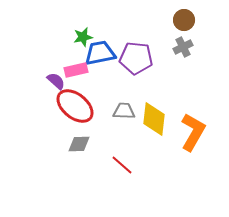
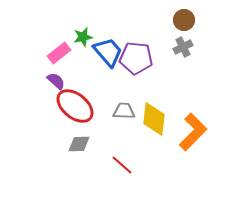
blue trapezoid: moved 8 px right, 1 px up; rotated 60 degrees clockwise
pink rectangle: moved 17 px left, 17 px up; rotated 25 degrees counterclockwise
orange L-shape: rotated 15 degrees clockwise
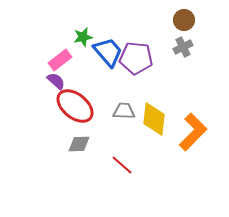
pink rectangle: moved 1 px right, 7 px down
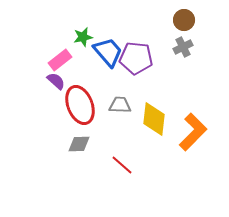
red ellipse: moved 5 px right, 1 px up; rotated 30 degrees clockwise
gray trapezoid: moved 4 px left, 6 px up
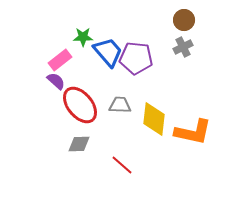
green star: rotated 12 degrees clockwise
red ellipse: rotated 18 degrees counterclockwise
orange L-shape: rotated 57 degrees clockwise
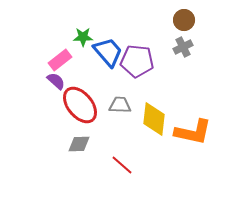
purple pentagon: moved 1 px right, 3 px down
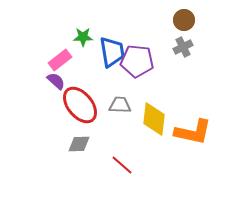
blue trapezoid: moved 4 px right; rotated 32 degrees clockwise
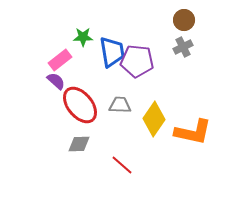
yellow diamond: rotated 28 degrees clockwise
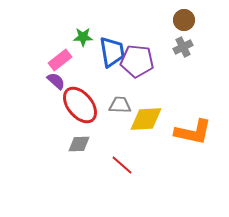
yellow diamond: moved 8 px left; rotated 52 degrees clockwise
